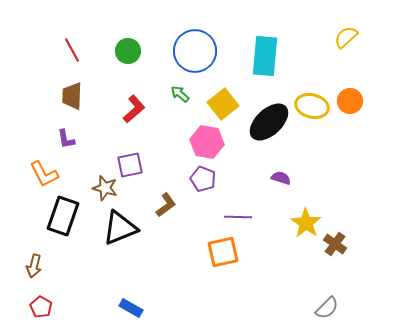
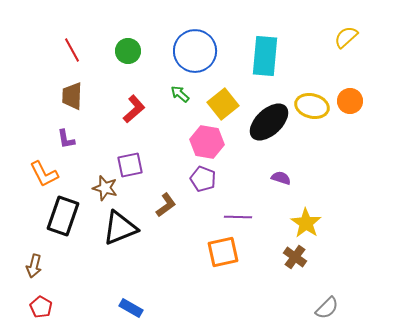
brown cross: moved 40 px left, 13 px down
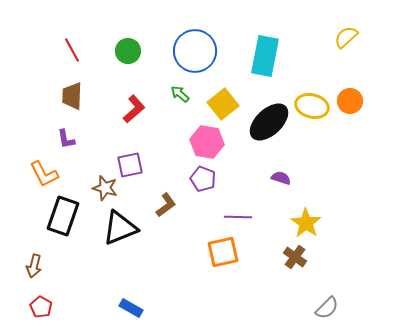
cyan rectangle: rotated 6 degrees clockwise
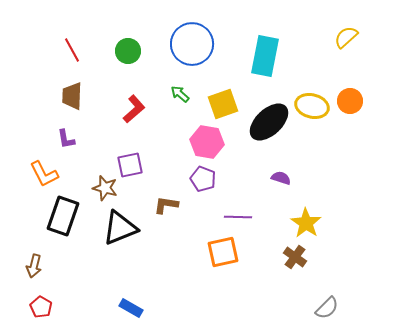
blue circle: moved 3 px left, 7 px up
yellow square: rotated 20 degrees clockwise
brown L-shape: rotated 135 degrees counterclockwise
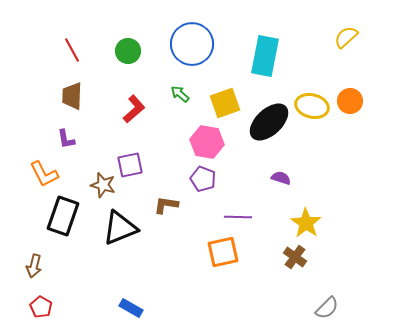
yellow square: moved 2 px right, 1 px up
brown star: moved 2 px left, 3 px up
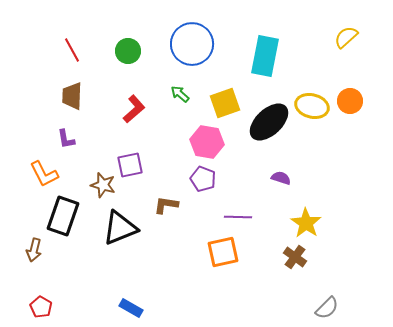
brown arrow: moved 16 px up
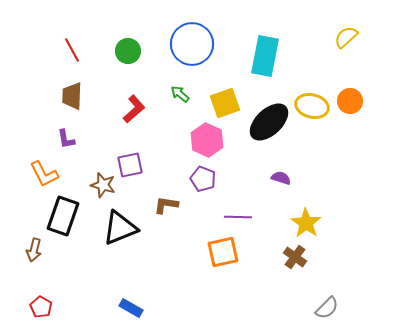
pink hexagon: moved 2 px up; rotated 16 degrees clockwise
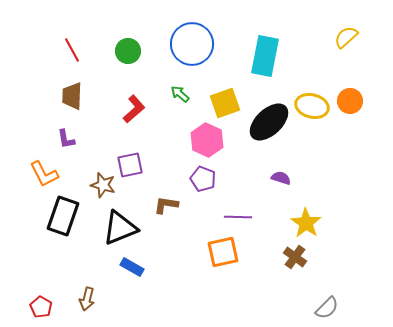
brown arrow: moved 53 px right, 49 px down
blue rectangle: moved 1 px right, 41 px up
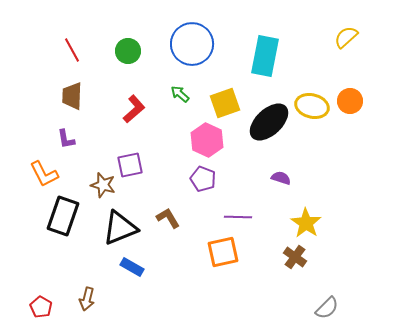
brown L-shape: moved 2 px right, 13 px down; rotated 50 degrees clockwise
